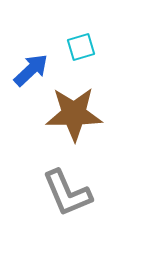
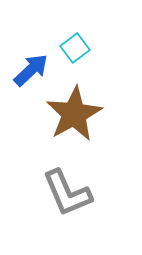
cyan square: moved 6 px left, 1 px down; rotated 20 degrees counterclockwise
brown star: rotated 28 degrees counterclockwise
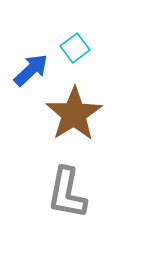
brown star: rotated 4 degrees counterclockwise
gray L-shape: rotated 34 degrees clockwise
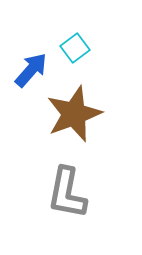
blue arrow: rotated 6 degrees counterclockwise
brown star: rotated 12 degrees clockwise
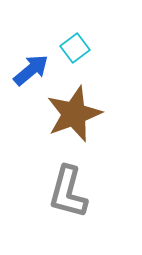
blue arrow: rotated 9 degrees clockwise
gray L-shape: moved 1 px right, 1 px up; rotated 4 degrees clockwise
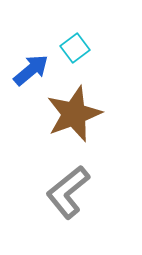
gray L-shape: rotated 36 degrees clockwise
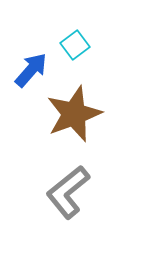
cyan square: moved 3 px up
blue arrow: rotated 9 degrees counterclockwise
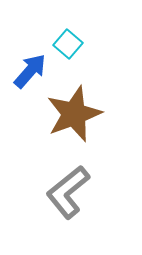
cyan square: moved 7 px left, 1 px up; rotated 12 degrees counterclockwise
blue arrow: moved 1 px left, 1 px down
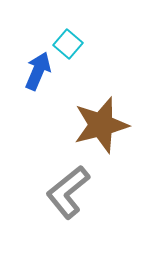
blue arrow: moved 8 px right; rotated 18 degrees counterclockwise
brown star: moved 27 px right, 11 px down; rotated 6 degrees clockwise
